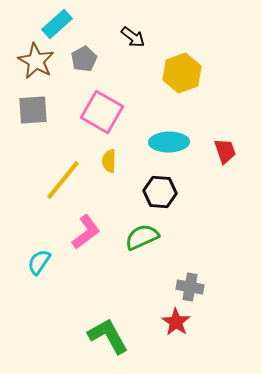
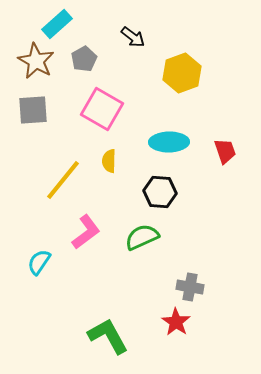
pink square: moved 3 px up
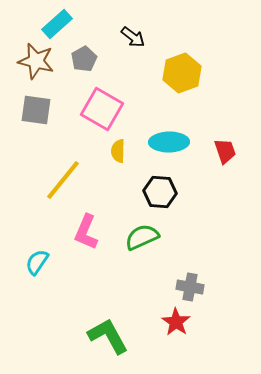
brown star: rotated 15 degrees counterclockwise
gray square: moved 3 px right; rotated 12 degrees clockwise
yellow semicircle: moved 9 px right, 10 px up
pink L-shape: rotated 150 degrees clockwise
cyan semicircle: moved 2 px left
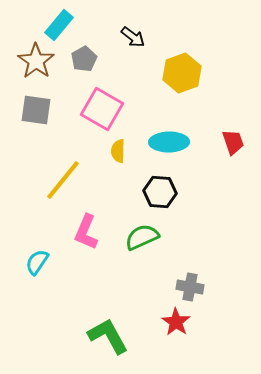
cyan rectangle: moved 2 px right, 1 px down; rotated 8 degrees counterclockwise
brown star: rotated 21 degrees clockwise
red trapezoid: moved 8 px right, 9 px up
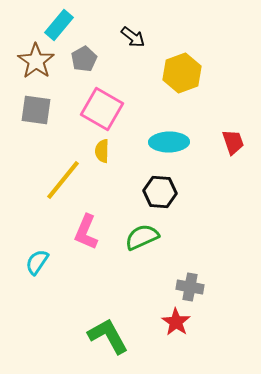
yellow semicircle: moved 16 px left
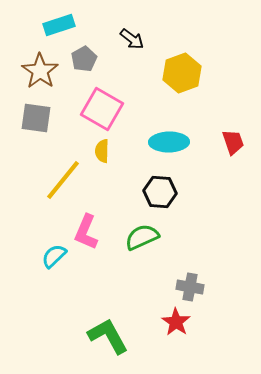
cyan rectangle: rotated 32 degrees clockwise
black arrow: moved 1 px left, 2 px down
brown star: moved 4 px right, 10 px down
gray square: moved 8 px down
cyan semicircle: moved 17 px right, 6 px up; rotated 12 degrees clockwise
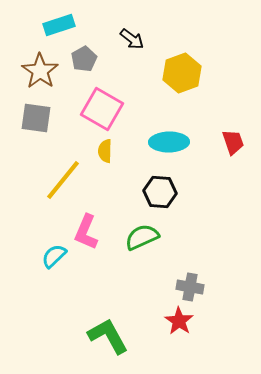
yellow semicircle: moved 3 px right
red star: moved 3 px right, 1 px up
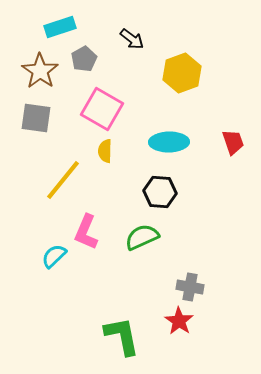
cyan rectangle: moved 1 px right, 2 px down
green L-shape: moved 14 px right; rotated 18 degrees clockwise
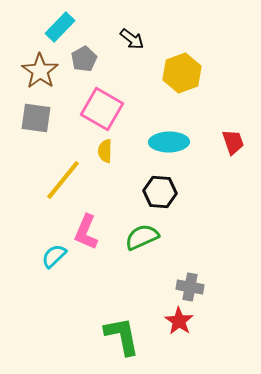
cyan rectangle: rotated 28 degrees counterclockwise
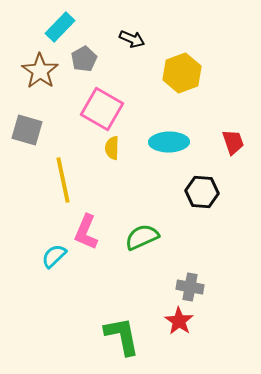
black arrow: rotated 15 degrees counterclockwise
gray square: moved 9 px left, 12 px down; rotated 8 degrees clockwise
yellow semicircle: moved 7 px right, 3 px up
yellow line: rotated 51 degrees counterclockwise
black hexagon: moved 42 px right
